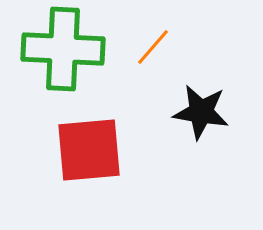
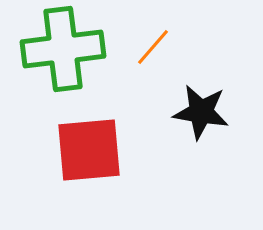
green cross: rotated 10 degrees counterclockwise
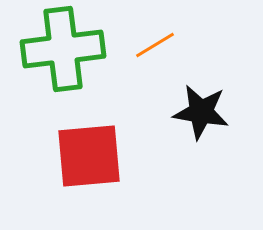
orange line: moved 2 px right, 2 px up; rotated 18 degrees clockwise
red square: moved 6 px down
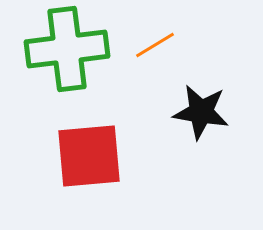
green cross: moved 4 px right
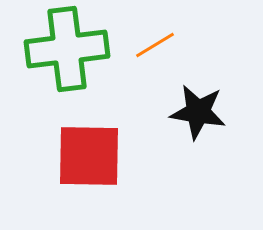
black star: moved 3 px left
red square: rotated 6 degrees clockwise
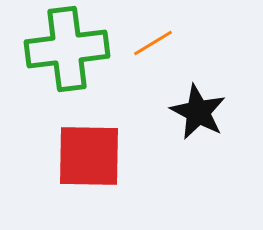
orange line: moved 2 px left, 2 px up
black star: rotated 18 degrees clockwise
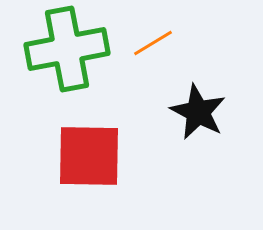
green cross: rotated 4 degrees counterclockwise
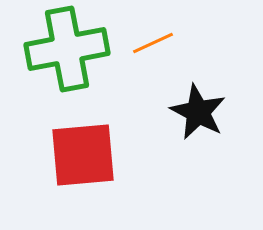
orange line: rotated 6 degrees clockwise
red square: moved 6 px left, 1 px up; rotated 6 degrees counterclockwise
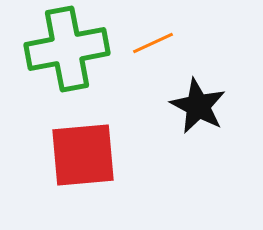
black star: moved 6 px up
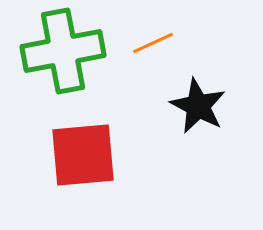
green cross: moved 4 px left, 2 px down
